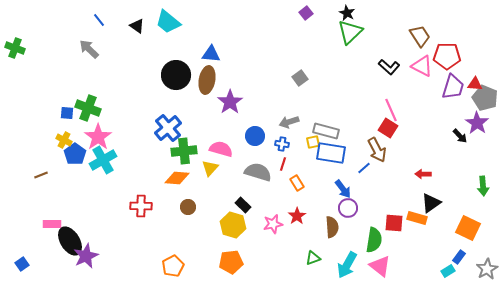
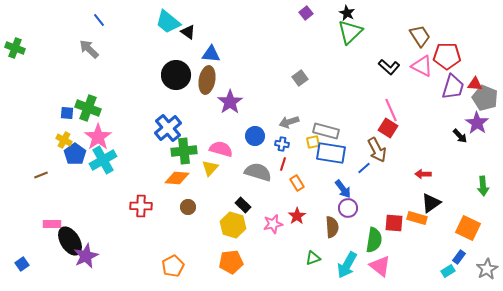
black triangle at (137, 26): moved 51 px right, 6 px down
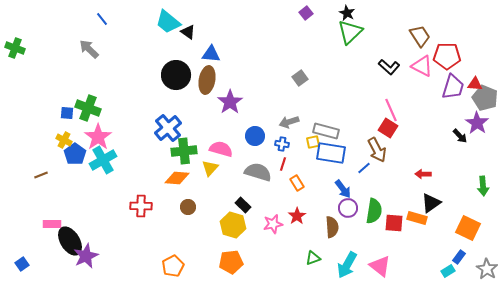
blue line at (99, 20): moved 3 px right, 1 px up
green semicircle at (374, 240): moved 29 px up
gray star at (487, 269): rotated 10 degrees counterclockwise
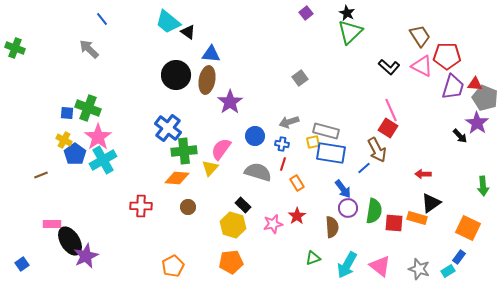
blue cross at (168, 128): rotated 12 degrees counterclockwise
pink semicircle at (221, 149): rotated 70 degrees counterclockwise
gray star at (487, 269): moved 68 px left; rotated 15 degrees counterclockwise
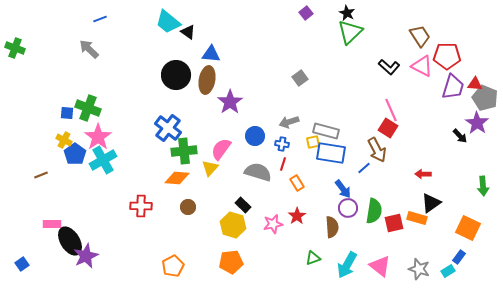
blue line at (102, 19): moved 2 px left; rotated 72 degrees counterclockwise
red square at (394, 223): rotated 18 degrees counterclockwise
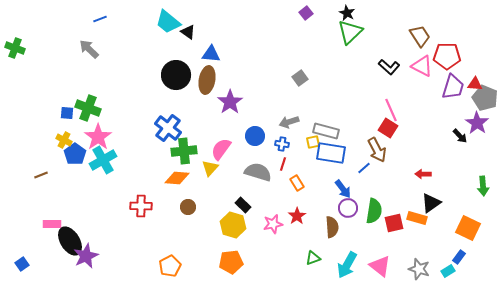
orange pentagon at (173, 266): moved 3 px left
